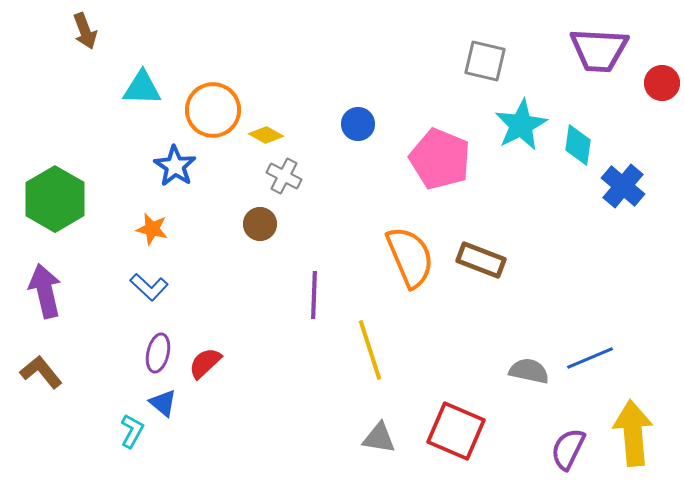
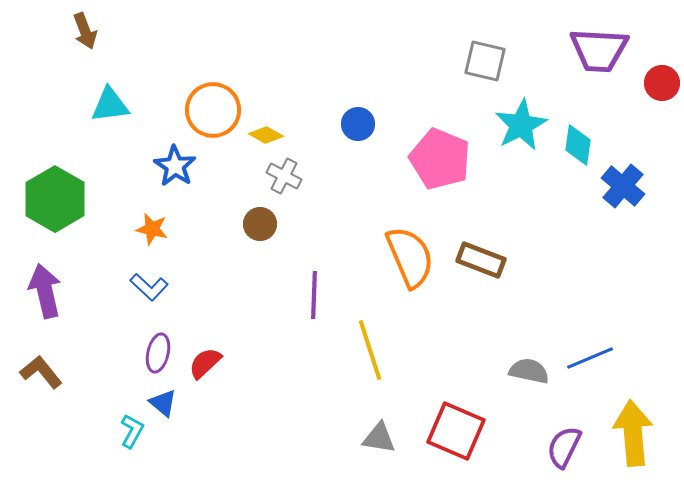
cyan triangle: moved 32 px left, 17 px down; rotated 9 degrees counterclockwise
purple semicircle: moved 4 px left, 2 px up
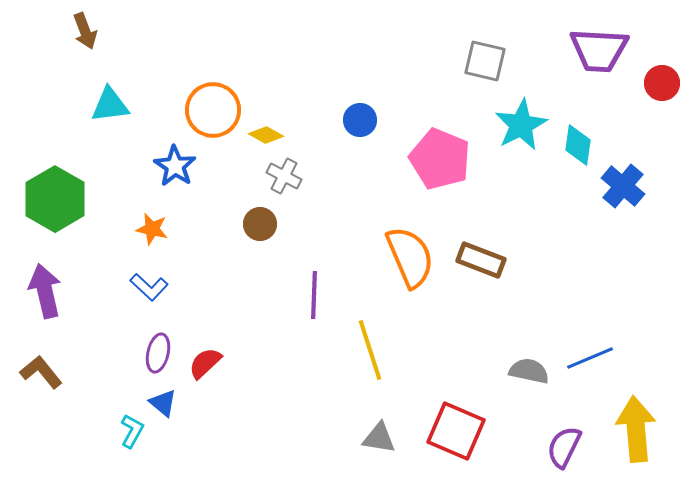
blue circle: moved 2 px right, 4 px up
yellow arrow: moved 3 px right, 4 px up
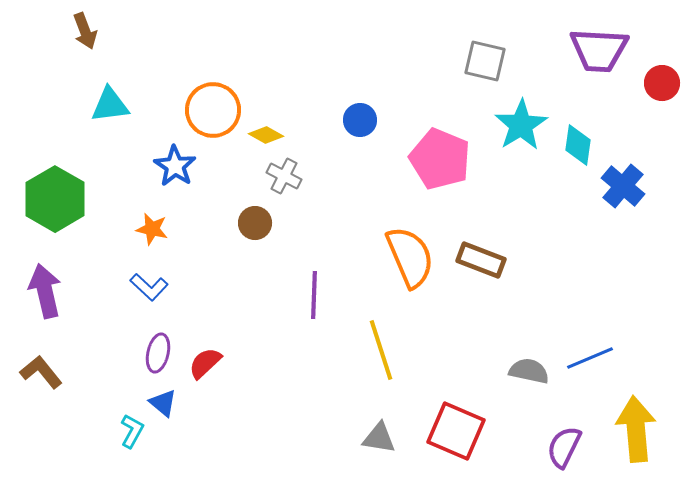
cyan star: rotated 4 degrees counterclockwise
brown circle: moved 5 px left, 1 px up
yellow line: moved 11 px right
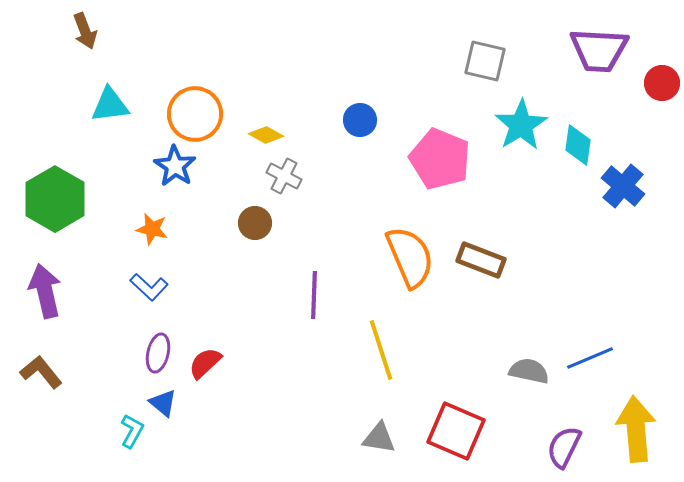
orange circle: moved 18 px left, 4 px down
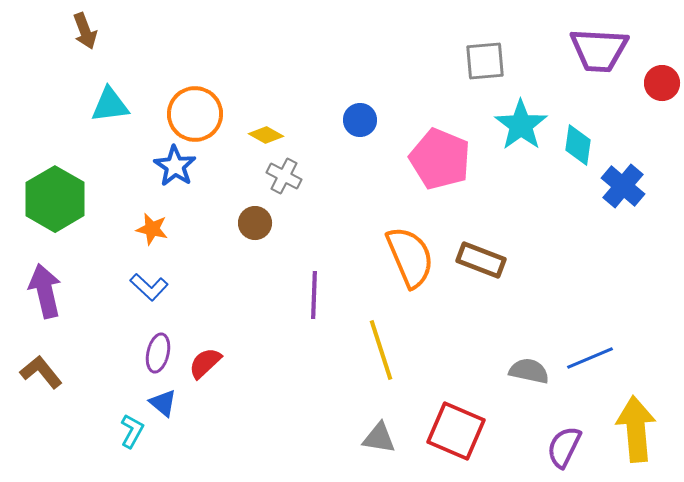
gray square: rotated 18 degrees counterclockwise
cyan star: rotated 4 degrees counterclockwise
